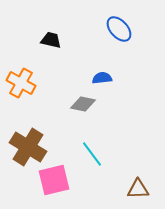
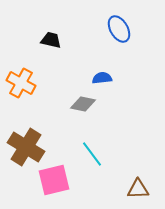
blue ellipse: rotated 12 degrees clockwise
brown cross: moved 2 px left
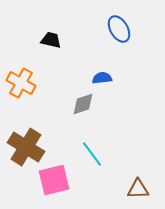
gray diamond: rotated 30 degrees counterclockwise
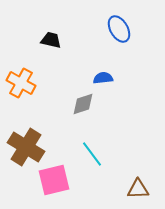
blue semicircle: moved 1 px right
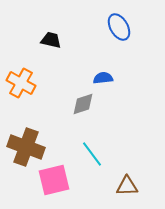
blue ellipse: moved 2 px up
brown cross: rotated 12 degrees counterclockwise
brown triangle: moved 11 px left, 3 px up
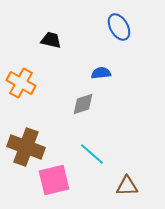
blue semicircle: moved 2 px left, 5 px up
cyan line: rotated 12 degrees counterclockwise
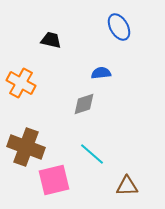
gray diamond: moved 1 px right
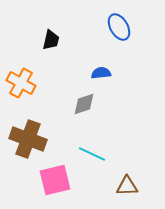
black trapezoid: rotated 90 degrees clockwise
brown cross: moved 2 px right, 8 px up
cyan line: rotated 16 degrees counterclockwise
pink square: moved 1 px right
